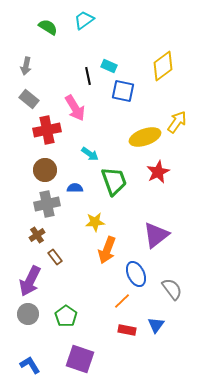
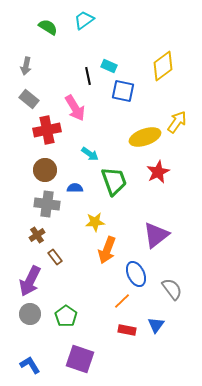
gray cross: rotated 20 degrees clockwise
gray circle: moved 2 px right
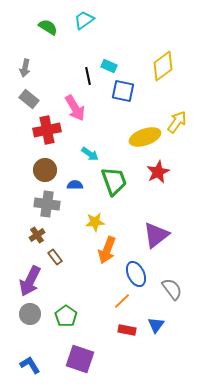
gray arrow: moved 1 px left, 2 px down
blue semicircle: moved 3 px up
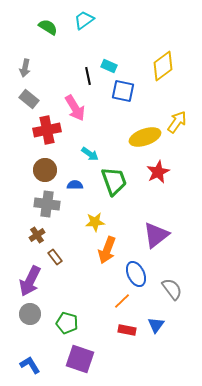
green pentagon: moved 1 px right, 7 px down; rotated 20 degrees counterclockwise
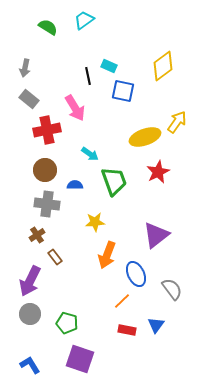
orange arrow: moved 5 px down
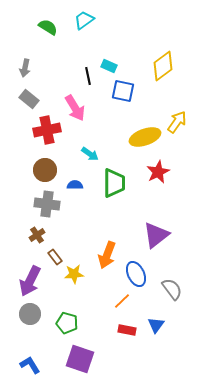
green trapezoid: moved 2 px down; rotated 20 degrees clockwise
yellow star: moved 21 px left, 52 px down
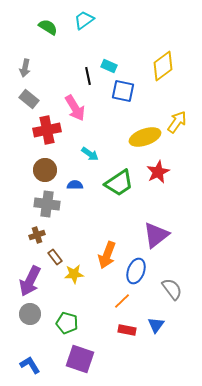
green trapezoid: moved 5 px right; rotated 56 degrees clockwise
brown cross: rotated 14 degrees clockwise
blue ellipse: moved 3 px up; rotated 45 degrees clockwise
